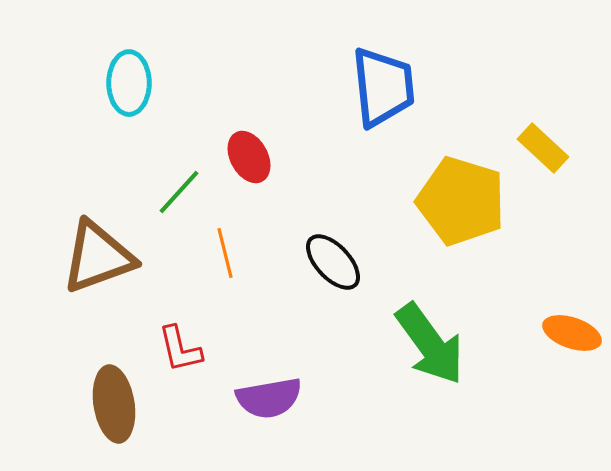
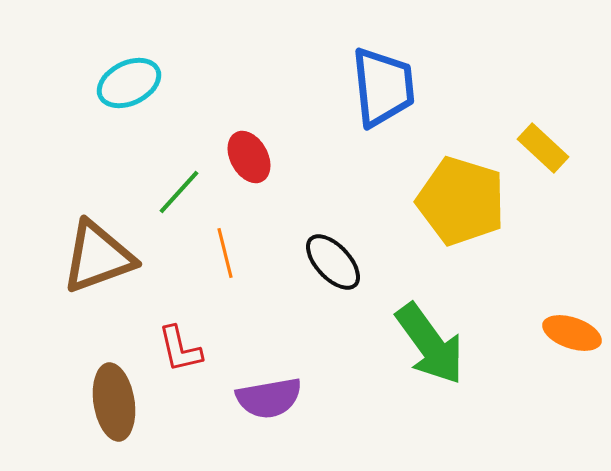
cyan ellipse: rotated 64 degrees clockwise
brown ellipse: moved 2 px up
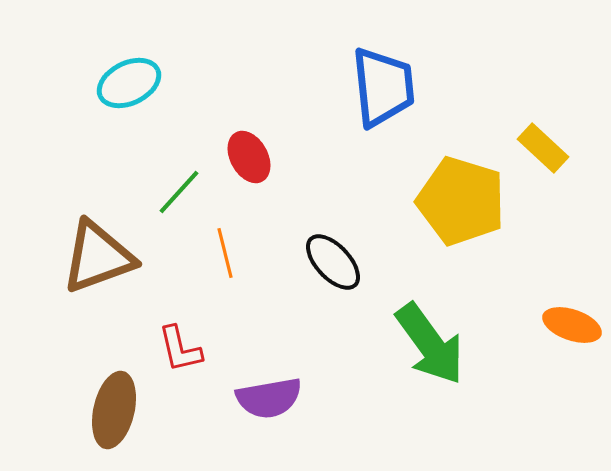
orange ellipse: moved 8 px up
brown ellipse: moved 8 px down; rotated 22 degrees clockwise
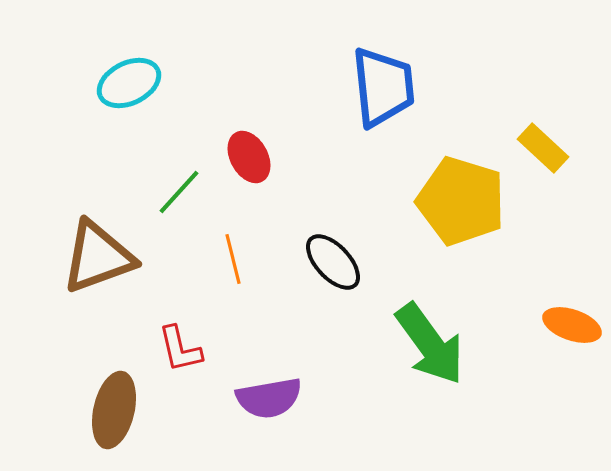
orange line: moved 8 px right, 6 px down
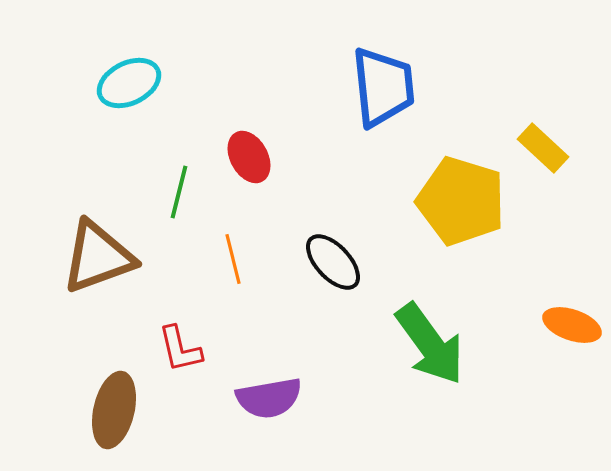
green line: rotated 28 degrees counterclockwise
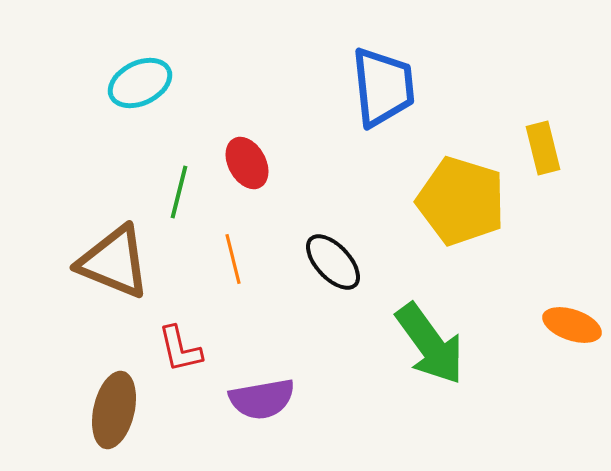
cyan ellipse: moved 11 px right
yellow rectangle: rotated 33 degrees clockwise
red ellipse: moved 2 px left, 6 px down
brown triangle: moved 16 px right, 5 px down; rotated 42 degrees clockwise
purple semicircle: moved 7 px left, 1 px down
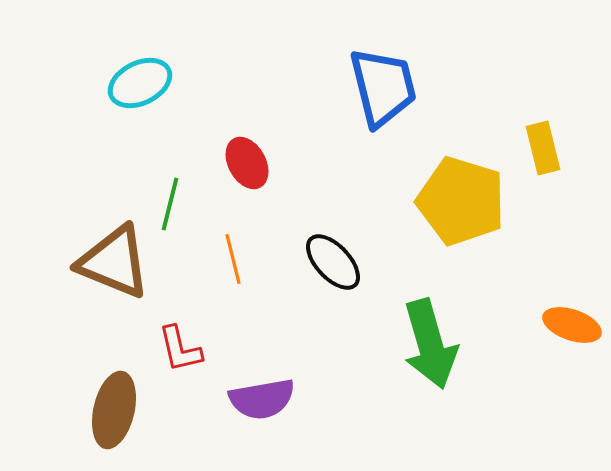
blue trapezoid: rotated 8 degrees counterclockwise
green line: moved 9 px left, 12 px down
green arrow: rotated 20 degrees clockwise
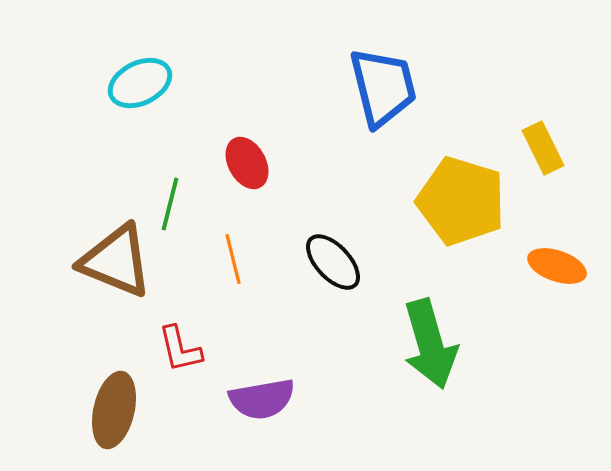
yellow rectangle: rotated 12 degrees counterclockwise
brown triangle: moved 2 px right, 1 px up
orange ellipse: moved 15 px left, 59 px up
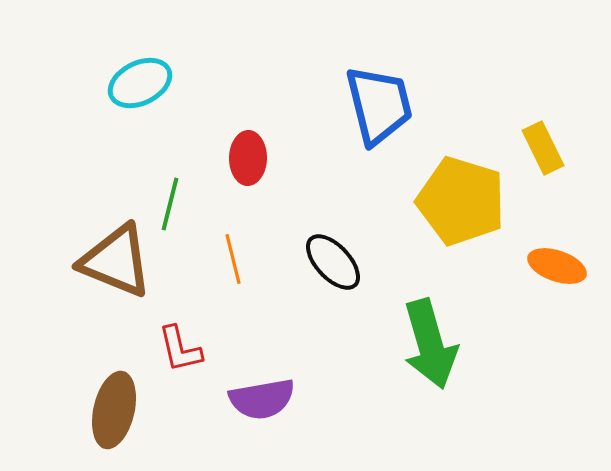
blue trapezoid: moved 4 px left, 18 px down
red ellipse: moved 1 px right, 5 px up; rotated 30 degrees clockwise
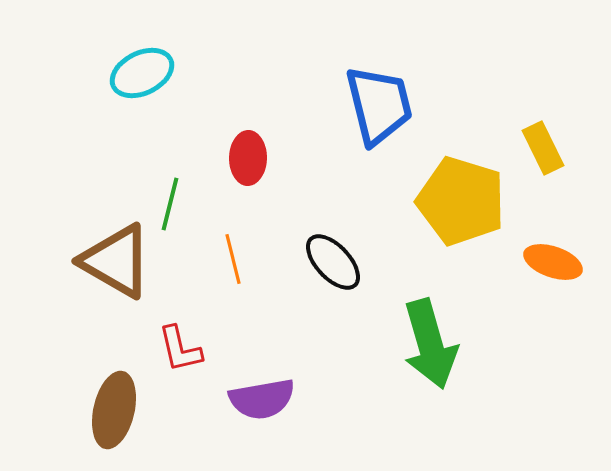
cyan ellipse: moved 2 px right, 10 px up
brown triangle: rotated 8 degrees clockwise
orange ellipse: moved 4 px left, 4 px up
